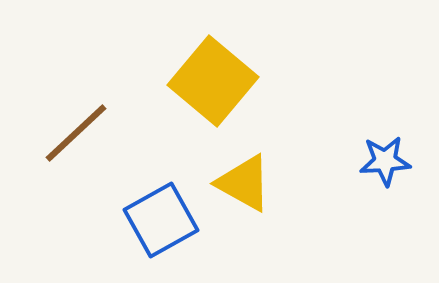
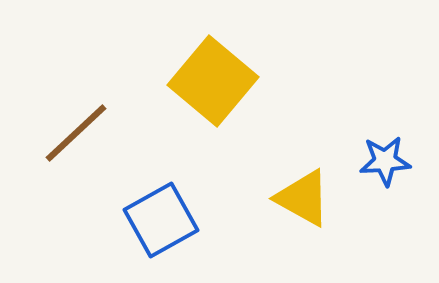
yellow triangle: moved 59 px right, 15 px down
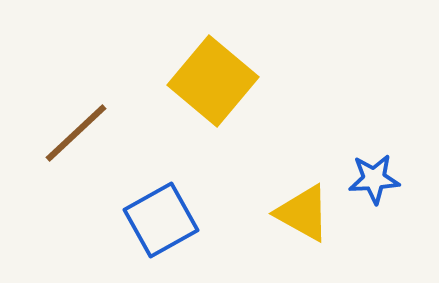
blue star: moved 11 px left, 18 px down
yellow triangle: moved 15 px down
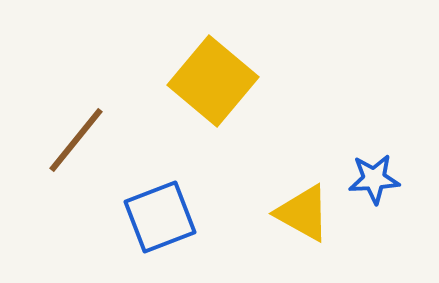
brown line: moved 7 px down; rotated 8 degrees counterclockwise
blue square: moved 1 px left, 3 px up; rotated 8 degrees clockwise
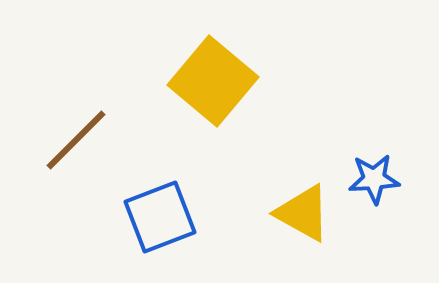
brown line: rotated 6 degrees clockwise
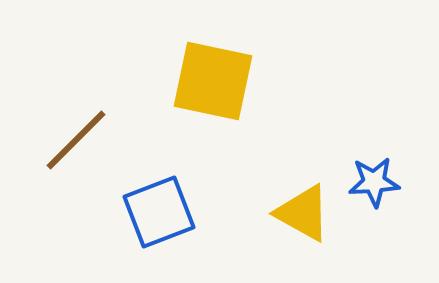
yellow square: rotated 28 degrees counterclockwise
blue star: moved 3 px down
blue square: moved 1 px left, 5 px up
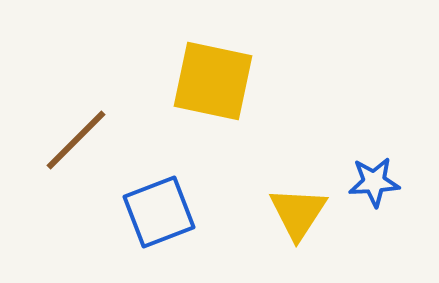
yellow triangle: moved 5 px left; rotated 34 degrees clockwise
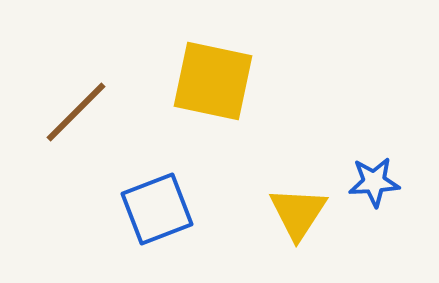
brown line: moved 28 px up
blue square: moved 2 px left, 3 px up
